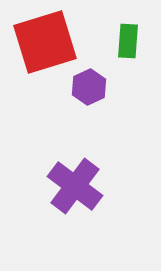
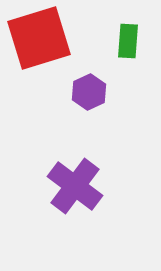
red square: moved 6 px left, 4 px up
purple hexagon: moved 5 px down
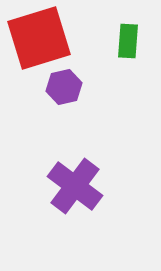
purple hexagon: moved 25 px left, 5 px up; rotated 12 degrees clockwise
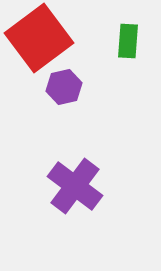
red square: rotated 20 degrees counterclockwise
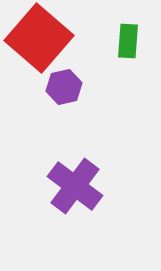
red square: rotated 12 degrees counterclockwise
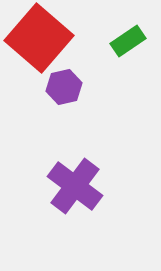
green rectangle: rotated 52 degrees clockwise
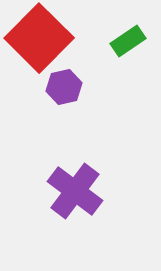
red square: rotated 4 degrees clockwise
purple cross: moved 5 px down
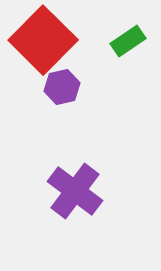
red square: moved 4 px right, 2 px down
purple hexagon: moved 2 px left
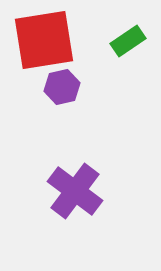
red square: moved 1 px right; rotated 36 degrees clockwise
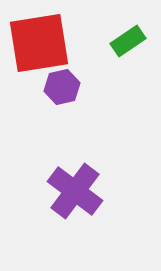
red square: moved 5 px left, 3 px down
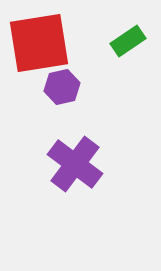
purple cross: moved 27 px up
